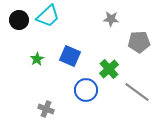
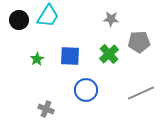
cyan trapezoid: rotated 15 degrees counterclockwise
blue square: rotated 20 degrees counterclockwise
green cross: moved 15 px up
gray line: moved 4 px right, 1 px down; rotated 60 degrees counterclockwise
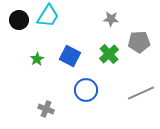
blue square: rotated 25 degrees clockwise
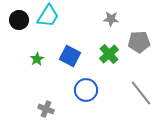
gray line: rotated 76 degrees clockwise
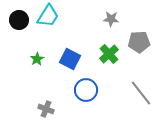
blue square: moved 3 px down
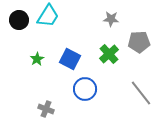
blue circle: moved 1 px left, 1 px up
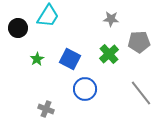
black circle: moved 1 px left, 8 px down
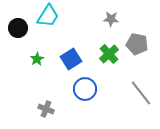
gray pentagon: moved 2 px left, 2 px down; rotated 15 degrees clockwise
blue square: moved 1 px right; rotated 30 degrees clockwise
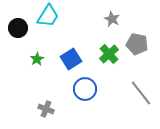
gray star: moved 1 px right; rotated 21 degrees clockwise
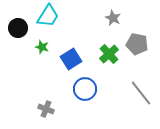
gray star: moved 1 px right, 1 px up
green star: moved 5 px right, 12 px up; rotated 24 degrees counterclockwise
